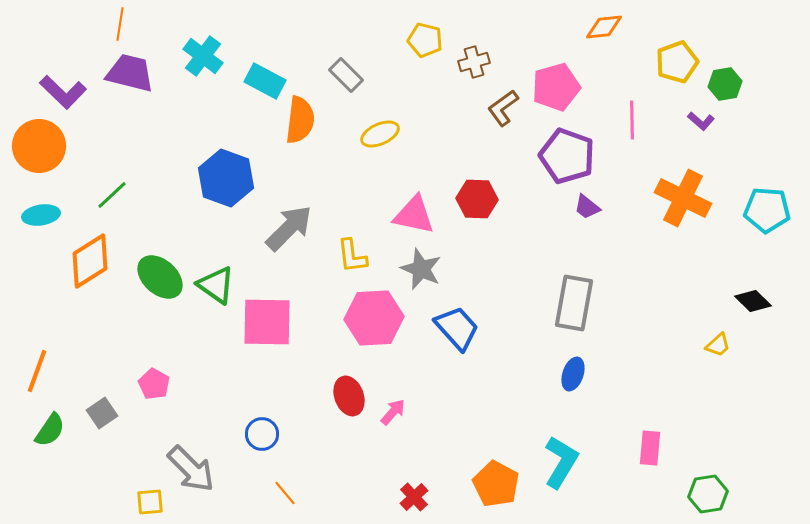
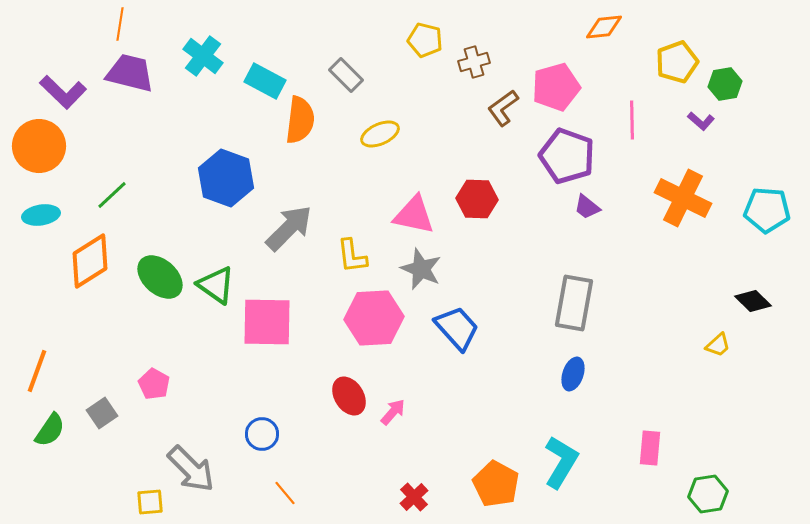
red ellipse at (349, 396): rotated 12 degrees counterclockwise
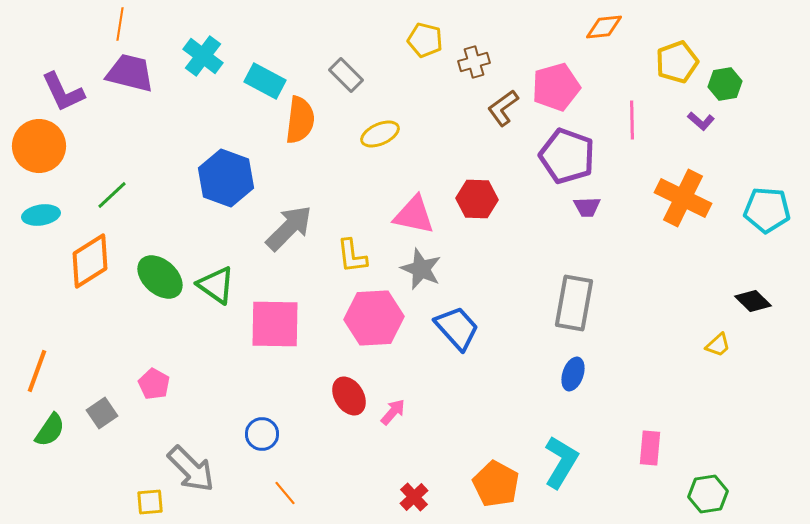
purple L-shape at (63, 92): rotated 21 degrees clockwise
purple trapezoid at (587, 207): rotated 40 degrees counterclockwise
pink square at (267, 322): moved 8 px right, 2 px down
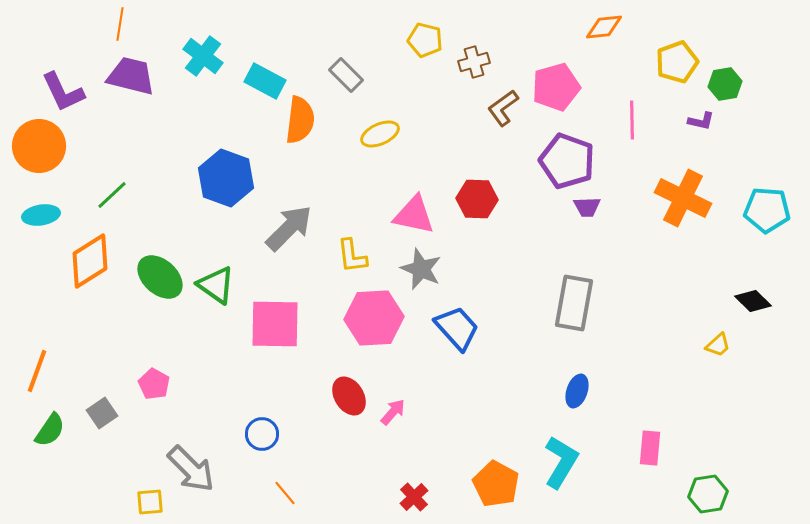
purple trapezoid at (130, 73): moved 1 px right, 3 px down
purple L-shape at (701, 121): rotated 28 degrees counterclockwise
purple pentagon at (567, 156): moved 5 px down
blue ellipse at (573, 374): moved 4 px right, 17 px down
